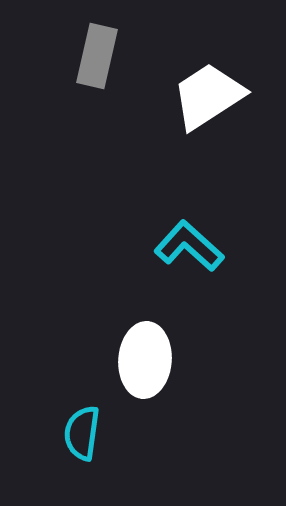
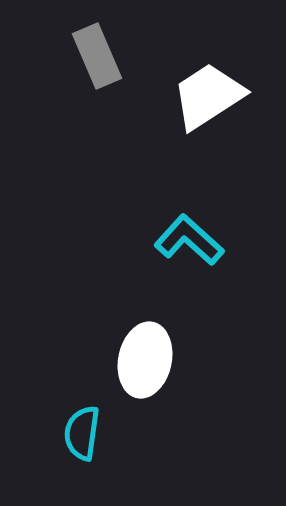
gray rectangle: rotated 36 degrees counterclockwise
cyan L-shape: moved 6 px up
white ellipse: rotated 8 degrees clockwise
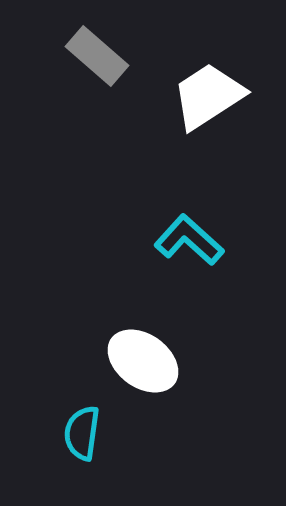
gray rectangle: rotated 26 degrees counterclockwise
white ellipse: moved 2 px left, 1 px down; rotated 66 degrees counterclockwise
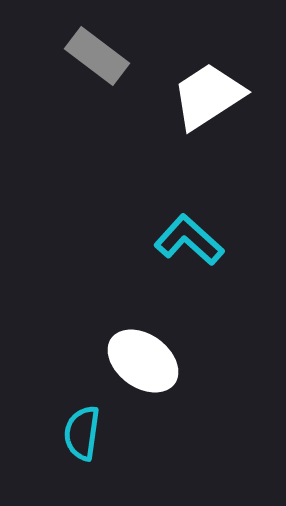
gray rectangle: rotated 4 degrees counterclockwise
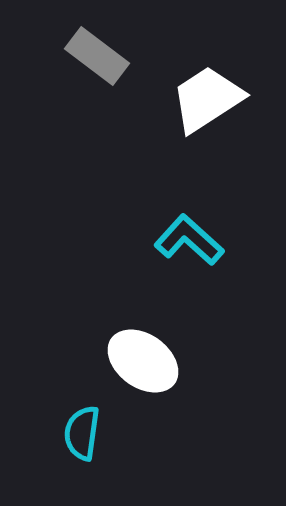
white trapezoid: moved 1 px left, 3 px down
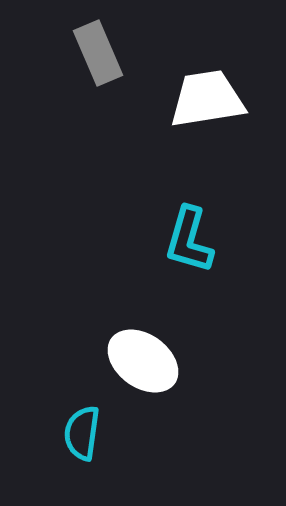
gray rectangle: moved 1 px right, 3 px up; rotated 30 degrees clockwise
white trapezoid: rotated 24 degrees clockwise
cyan L-shape: rotated 116 degrees counterclockwise
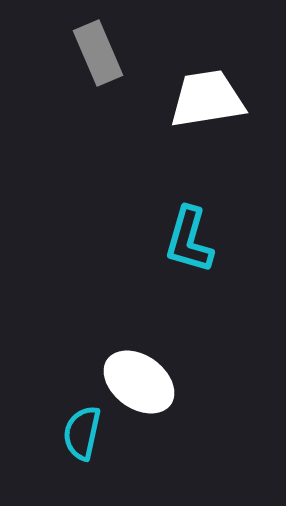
white ellipse: moved 4 px left, 21 px down
cyan semicircle: rotated 4 degrees clockwise
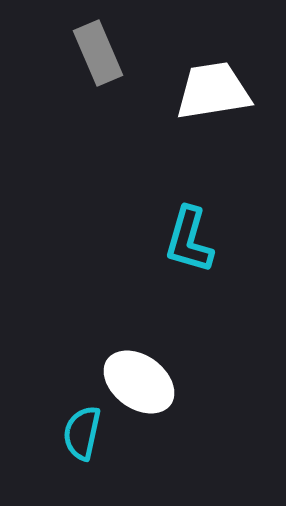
white trapezoid: moved 6 px right, 8 px up
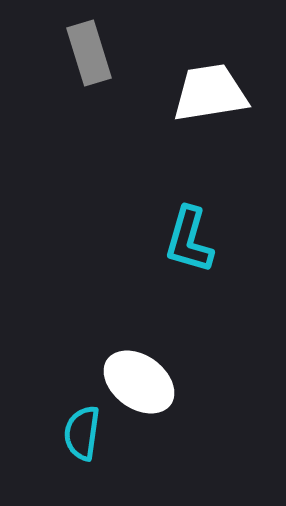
gray rectangle: moved 9 px left; rotated 6 degrees clockwise
white trapezoid: moved 3 px left, 2 px down
cyan semicircle: rotated 4 degrees counterclockwise
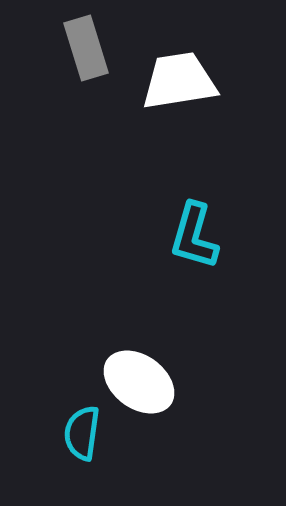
gray rectangle: moved 3 px left, 5 px up
white trapezoid: moved 31 px left, 12 px up
cyan L-shape: moved 5 px right, 4 px up
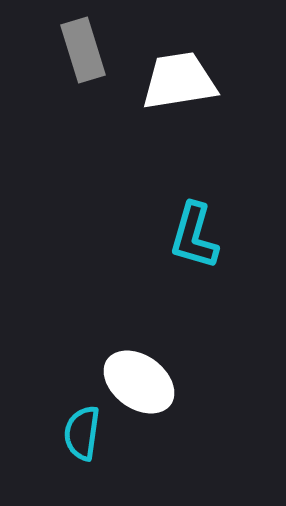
gray rectangle: moved 3 px left, 2 px down
